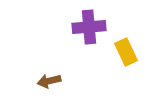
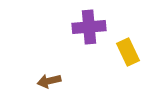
yellow rectangle: moved 2 px right
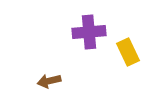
purple cross: moved 5 px down
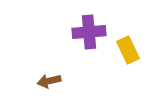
yellow rectangle: moved 2 px up
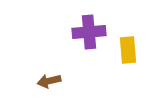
yellow rectangle: rotated 20 degrees clockwise
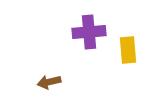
brown arrow: moved 1 px down
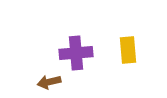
purple cross: moved 13 px left, 21 px down
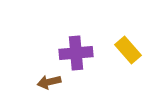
yellow rectangle: rotated 36 degrees counterclockwise
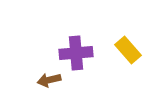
brown arrow: moved 2 px up
